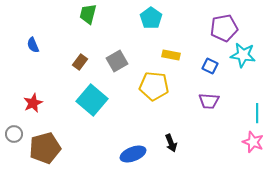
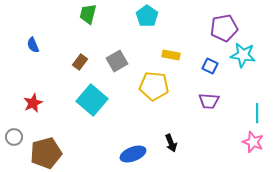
cyan pentagon: moved 4 px left, 2 px up
gray circle: moved 3 px down
brown pentagon: moved 1 px right, 5 px down
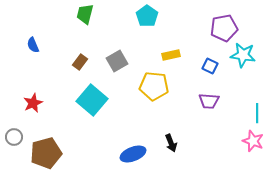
green trapezoid: moved 3 px left
yellow rectangle: rotated 24 degrees counterclockwise
pink star: moved 1 px up
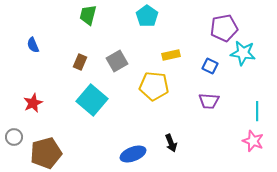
green trapezoid: moved 3 px right, 1 px down
cyan star: moved 2 px up
brown rectangle: rotated 14 degrees counterclockwise
cyan line: moved 2 px up
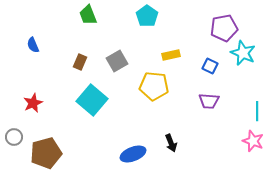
green trapezoid: rotated 35 degrees counterclockwise
cyan star: rotated 15 degrees clockwise
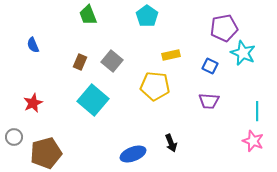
gray square: moved 5 px left; rotated 20 degrees counterclockwise
yellow pentagon: moved 1 px right
cyan square: moved 1 px right
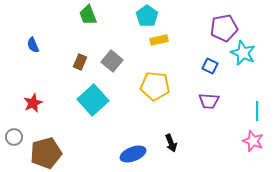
yellow rectangle: moved 12 px left, 15 px up
cyan square: rotated 8 degrees clockwise
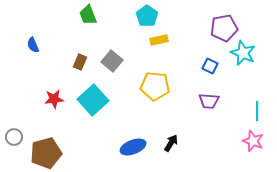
red star: moved 21 px right, 4 px up; rotated 18 degrees clockwise
black arrow: rotated 126 degrees counterclockwise
blue ellipse: moved 7 px up
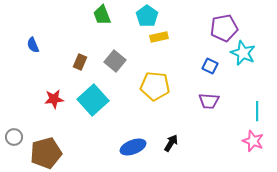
green trapezoid: moved 14 px right
yellow rectangle: moved 3 px up
gray square: moved 3 px right
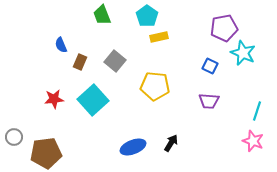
blue semicircle: moved 28 px right
cyan line: rotated 18 degrees clockwise
brown pentagon: rotated 8 degrees clockwise
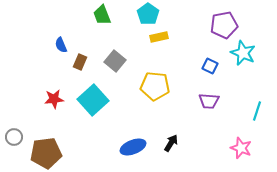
cyan pentagon: moved 1 px right, 2 px up
purple pentagon: moved 3 px up
pink star: moved 12 px left, 7 px down
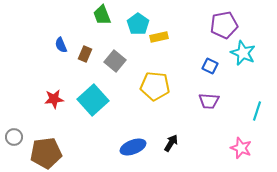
cyan pentagon: moved 10 px left, 10 px down
brown rectangle: moved 5 px right, 8 px up
